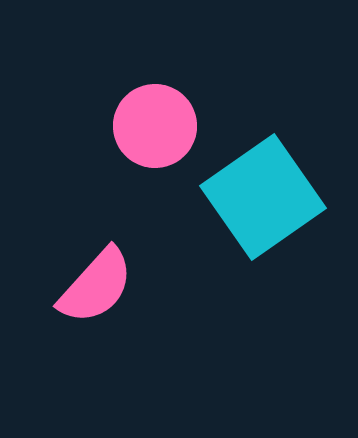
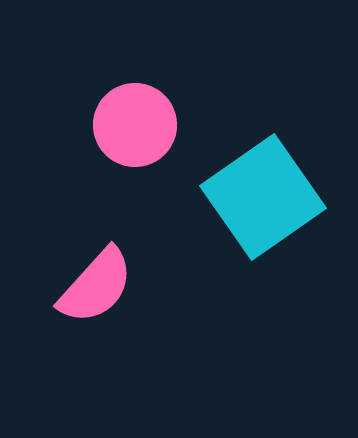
pink circle: moved 20 px left, 1 px up
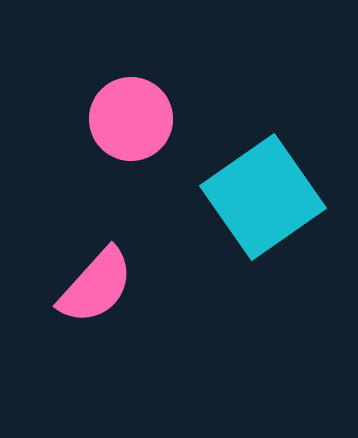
pink circle: moved 4 px left, 6 px up
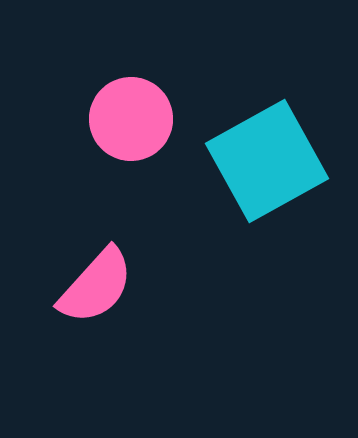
cyan square: moved 4 px right, 36 px up; rotated 6 degrees clockwise
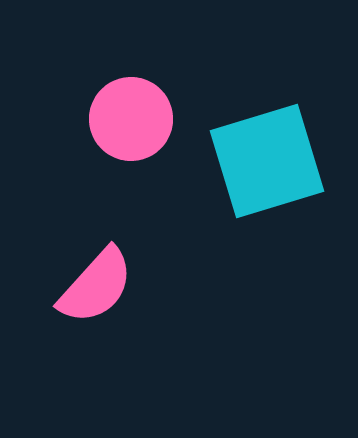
cyan square: rotated 12 degrees clockwise
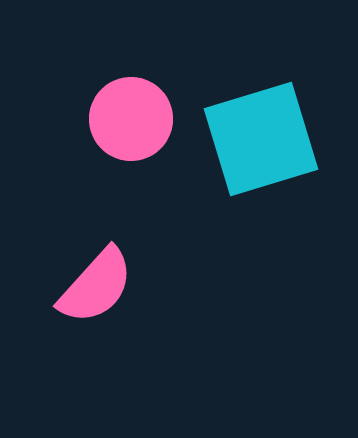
cyan square: moved 6 px left, 22 px up
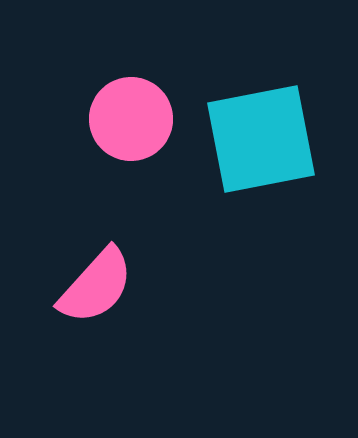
cyan square: rotated 6 degrees clockwise
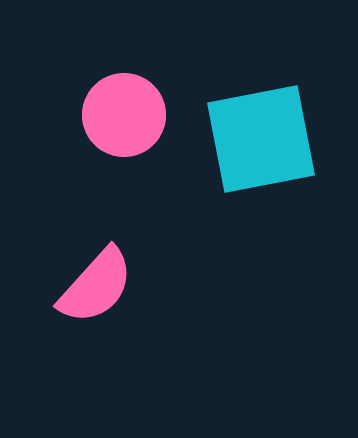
pink circle: moved 7 px left, 4 px up
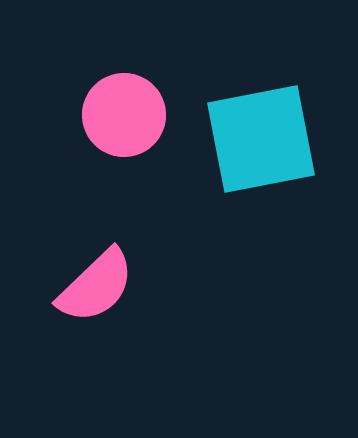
pink semicircle: rotated 4 degrees clockwise
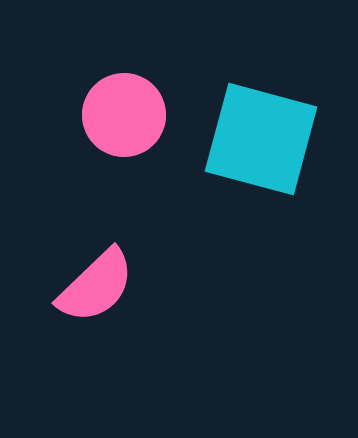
cyan square: rotated 26 degrees clockwise
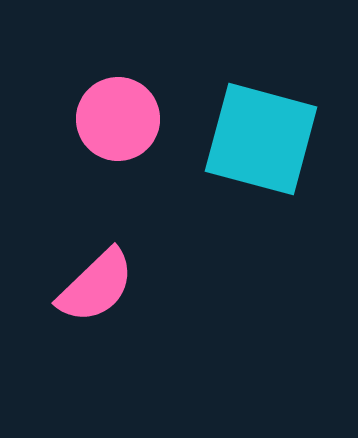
pink circle: moved 6 px left, 4 px down
